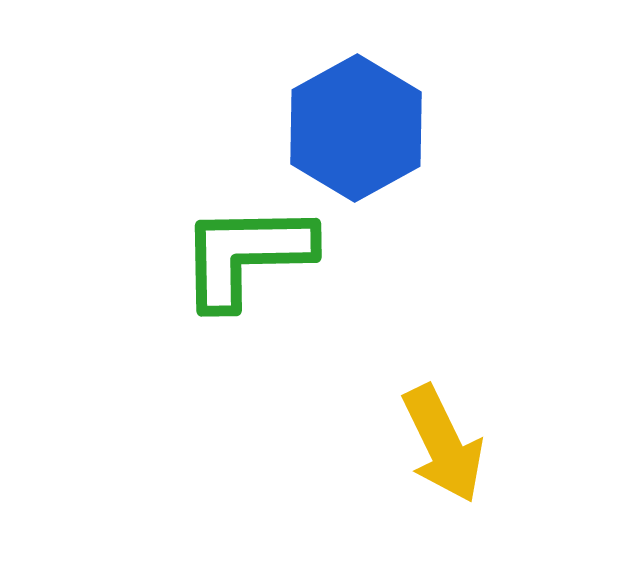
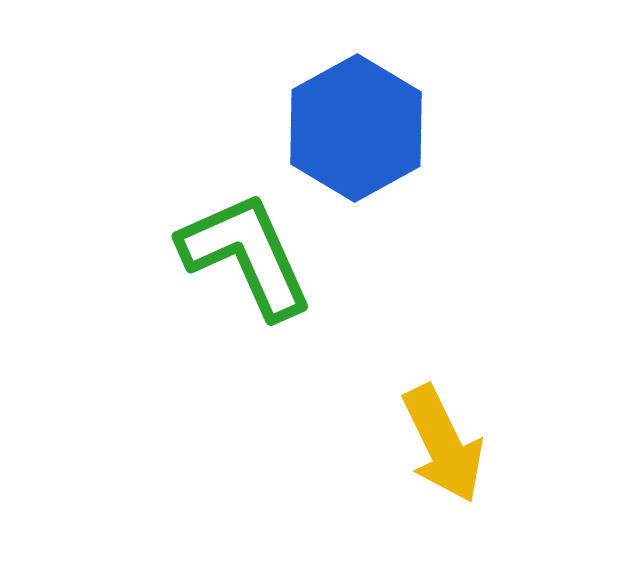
green L-shape: rotated 67 degrees clockwise
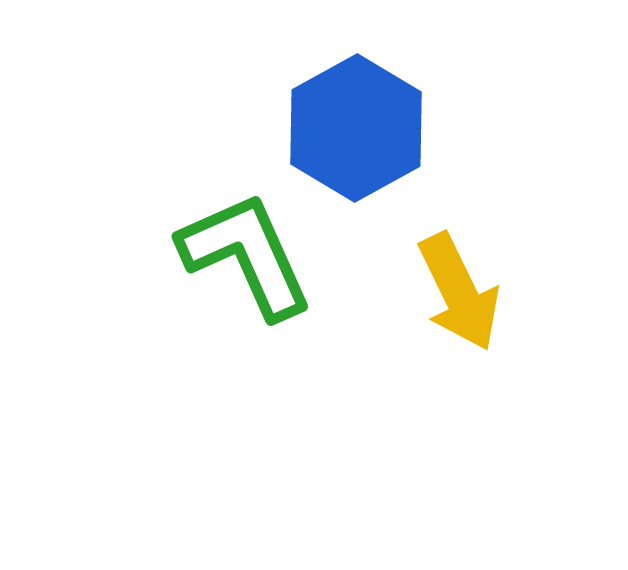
yellow arrow: moved 16 px right, 152 px up
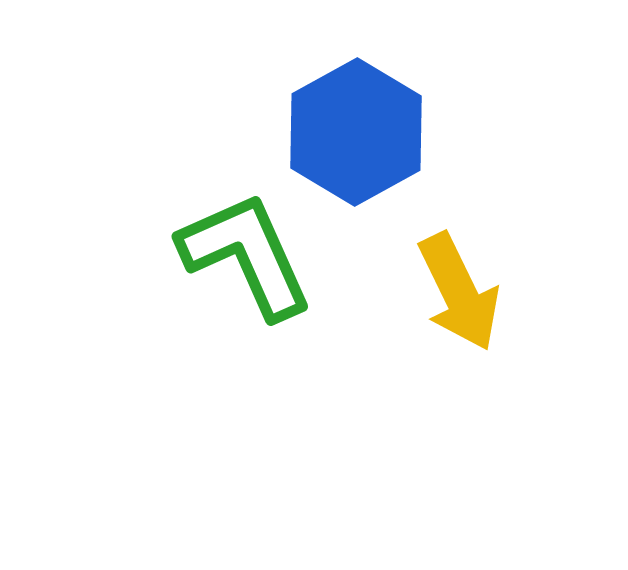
blue hexagon: moved 4 px down
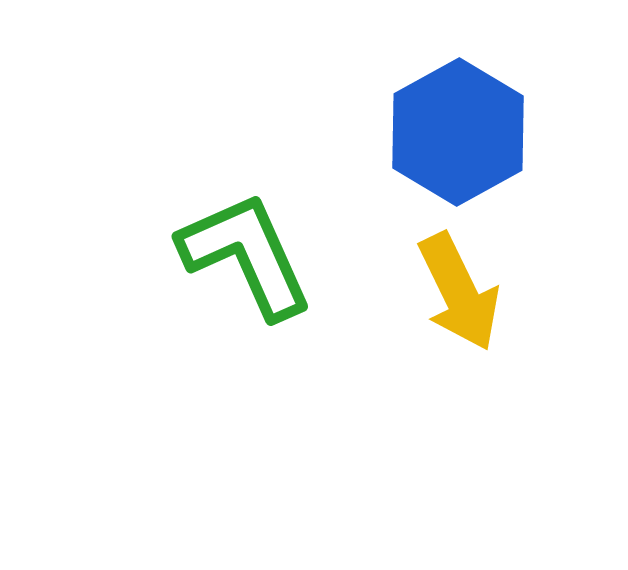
blue hexagon: moved 102 px right
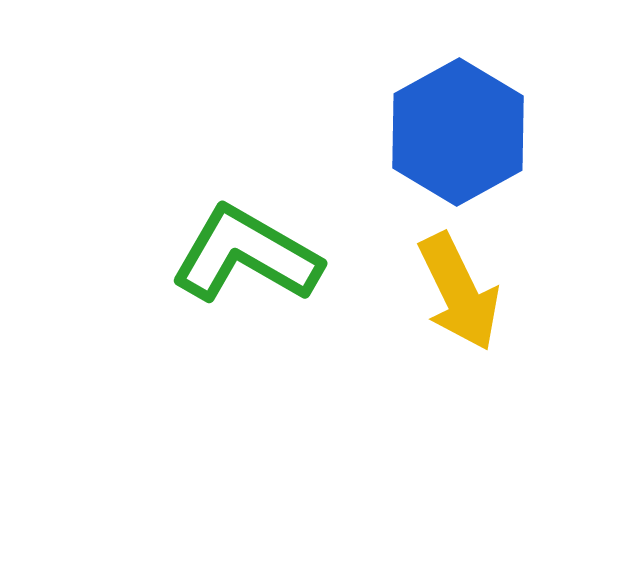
green L-shape: rotated 36 degrees counterclockwise
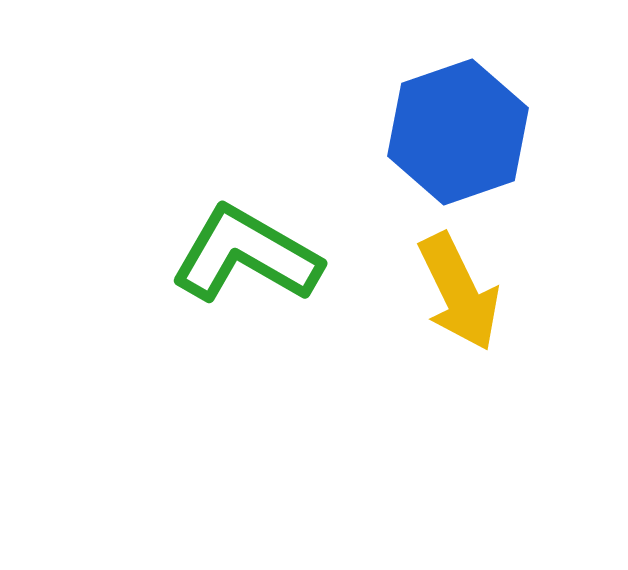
blue hexagon: rotated 10 degrees clockwise
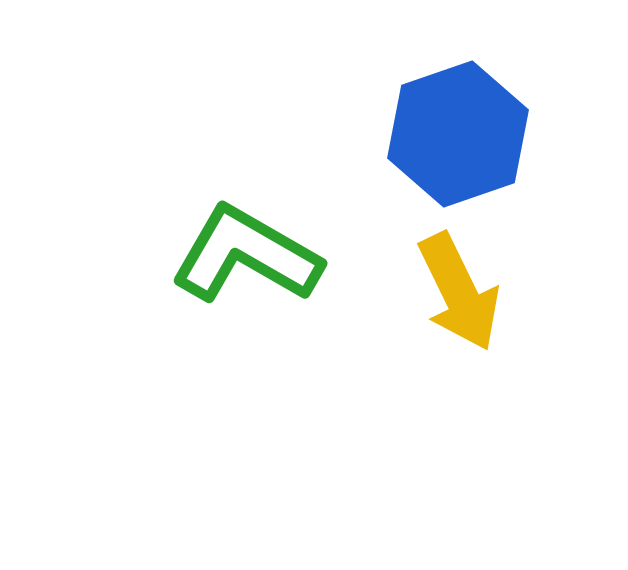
blue hexagon: moved 2 px down
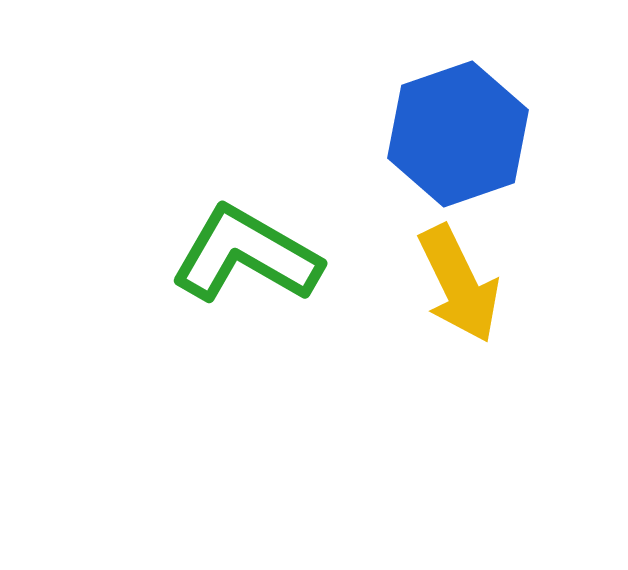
yellow arrow: moved 8 px up
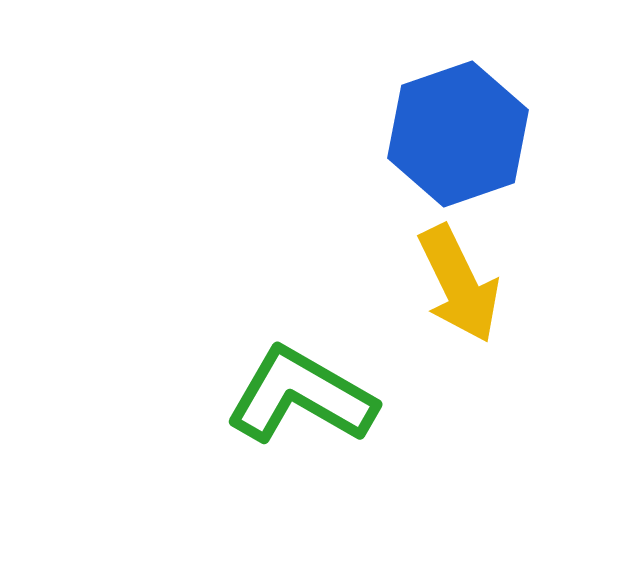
green L-shape: moved 55 px right, 141 px down
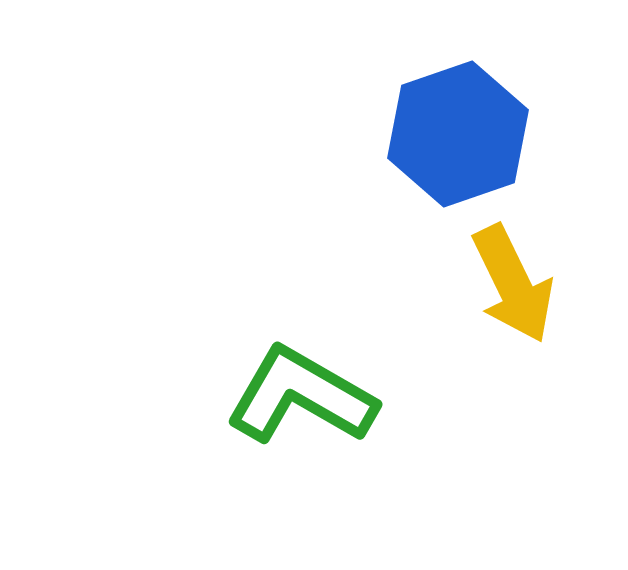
yellow arrow: moved 54 px right
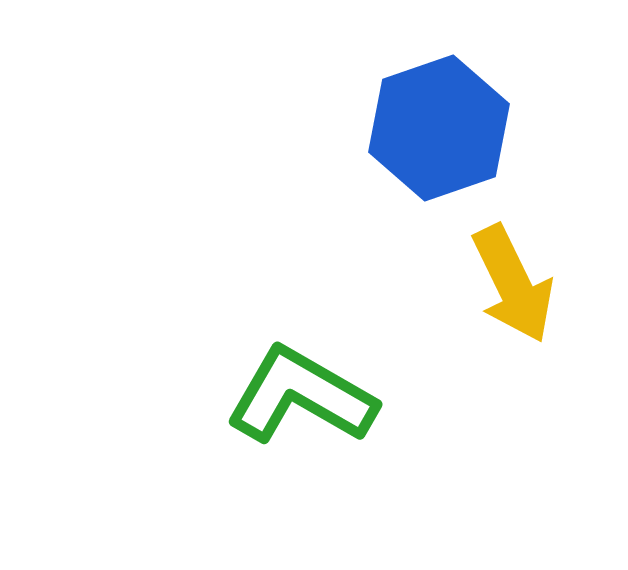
blue hexagon: moved 19 px left, 6 px up
